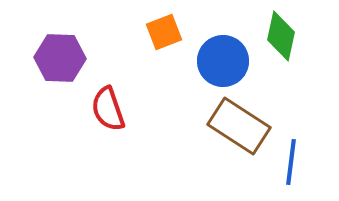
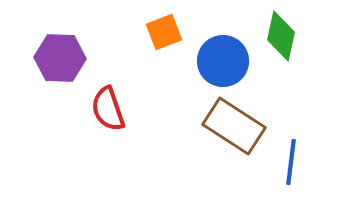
brown rectangle: moved 5 px left
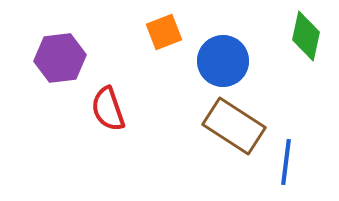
green diamond: moved 25 px right
purple hexagon: rotated 9 degrees counterclockwise
blue line: moved 5 px left
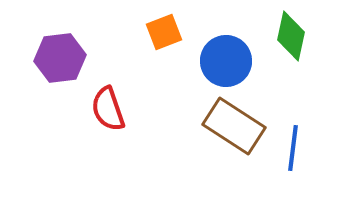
green diamond: moved 15 px left
blue circle: moved 3 px right
blue line: moved 7 px right, 14 px up
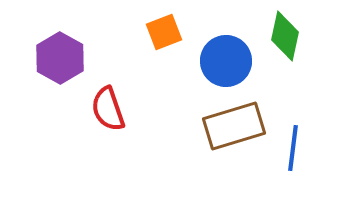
green diamond: moved 6 px left
purple hexagon: rotated 24 degrees counterclockwise
brown rectangle: rotated 50 degrees counterclockwise
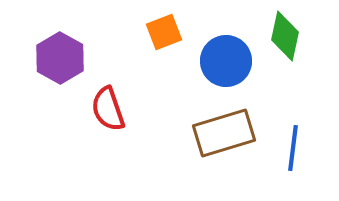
brown rectangle: moved 10 px left, 7 px down
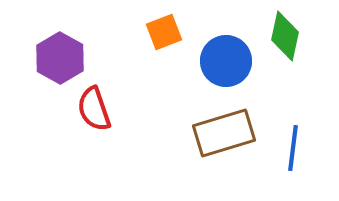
red semicircle: moved 14 px left
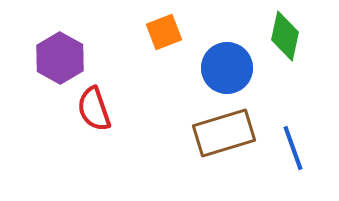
blue circle: moved 1 px right, 7 px down
blue line: rotated 27 degrees counterclockwise
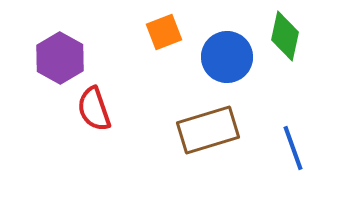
blue circle: moved 11 px up
brown rectangle: moved 16 px left, 3 px up
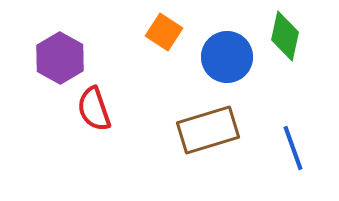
orange square: rotated 36 degrees counterclockwise
